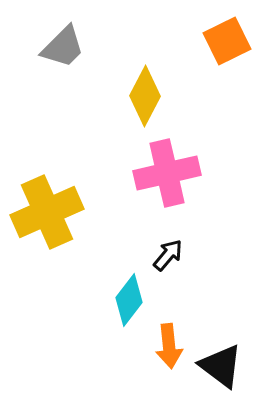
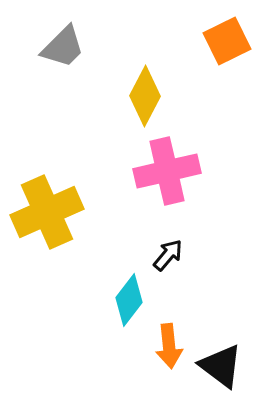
pink cross: moved 2 px up
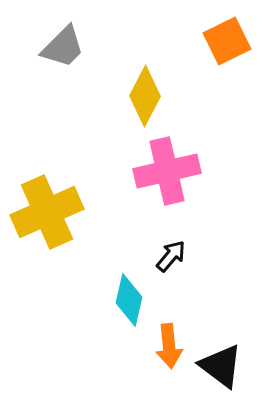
black arrow: moved 3 px right, 1 px down
cyan diamond: rotated 24 degrees counterclockwise
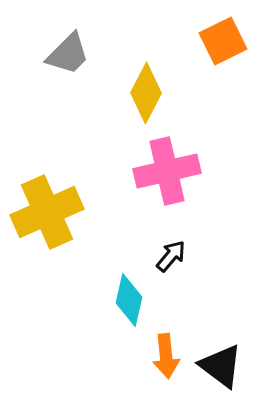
orange square: moved 4 px left
gray trapezoid: moved 5 px right, 7 px down
yellow diamond: moved 1 px right, 3 px up
orange arrow: moved 3 px left, 10 px down
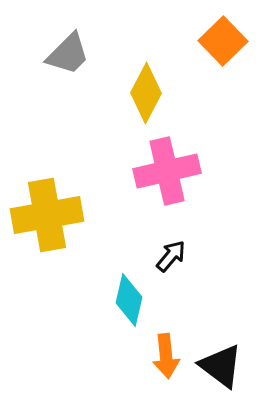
orange square: rotated 18 degrees counterclockwise
yellow cross: moved 3 px down; rotated 14 degrees clockwise
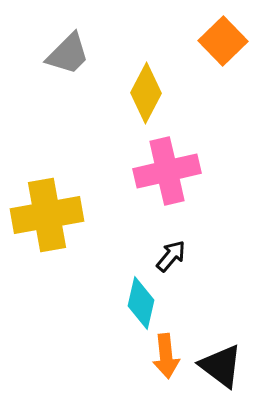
cyan diamond: moved 12 px right, 3 px down
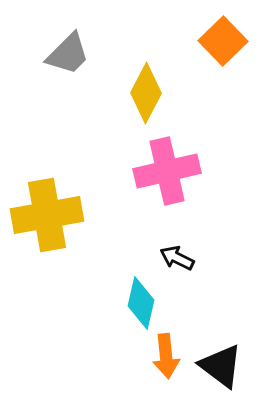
black arrow: moved 6 px right, 2 px down; rotated 104 degrees counterclockwise
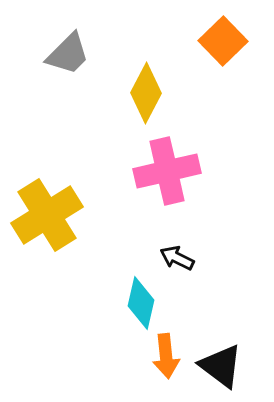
yellow cross: rotated 22 degrees counterclockwise
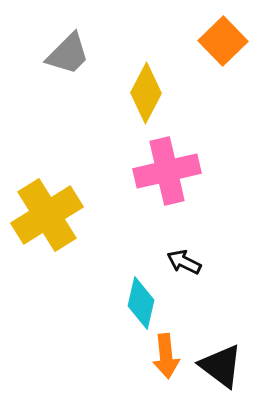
black arrow: moved 7 px right, 4 px down
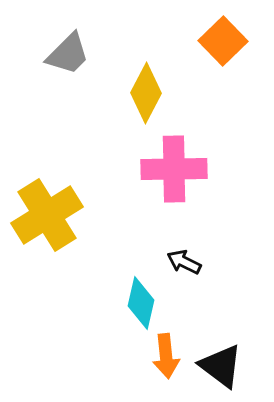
pink cross: moved 7 px right, 2 px up; rotated 12 degrees clockwise
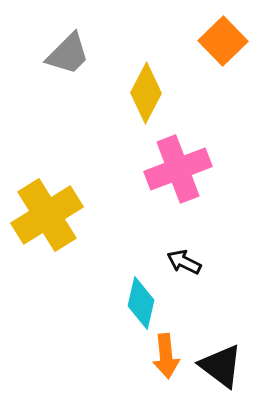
pink cross: moved 4 px right; rotated 20 degrees counterclockwise
